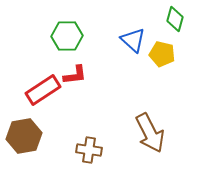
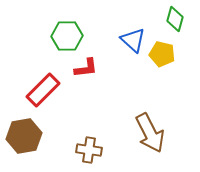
red L-shape: moved 11 px right, 7 px up
red rectangle: rotated 12 degrees counterclockwise
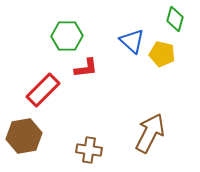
blue triangle: moved 1 px left, 1 px down
brown arrow: rotated 126 degrees counterclockwise
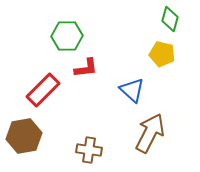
green diamond: moved 5 px left
blue triangle: moved 49 px down
